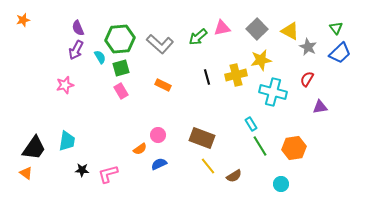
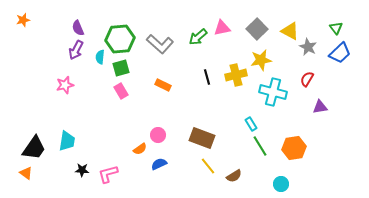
cyan semicircle: rotated 144 degrees counterclockwise
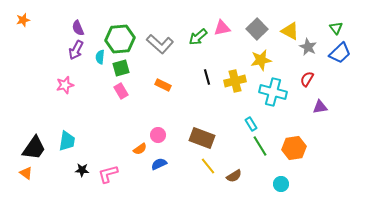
yellow cross: moved 1 px left, 6 px down
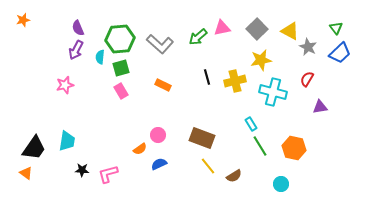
orange hexagon: rotated 20 degrees clockwise
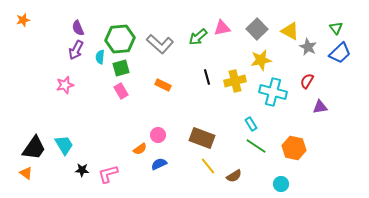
red semicircle: moved 2 px down
cyan trapezoid: moved 3 px left, 4 px down; rotated 40 degrees counterclockwise
green line: moved 4 px left; rotated 25 degrees counterclockwise
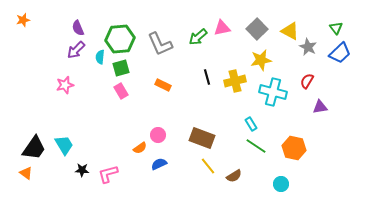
gray L-shape: rotated 24 degrees clockwise
purple arrow: rotated 18 degrees clockwise
orange semicircle: moved 1 px up
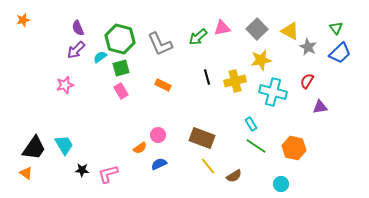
green hexagon: rotated 20 degrees clockwise
cyan semicircle: rotated 48 degrees clockwise
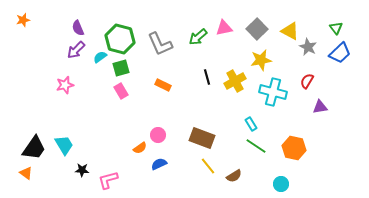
pink triangle: moved 2 px right
yellow cross: rotated 15 degrees counterclockwise
pink L-shape: moved 6 px down
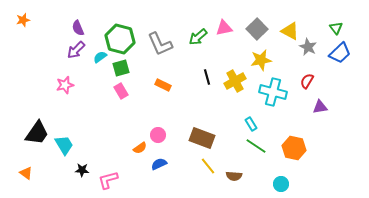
black trapezoid: moved 3 px right, 15 px up
brown semicircle: rotated 35 degrees clockwise
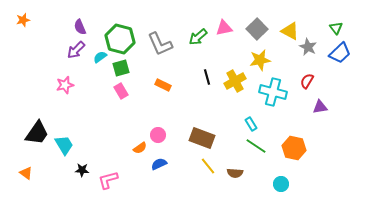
purple semicircle: moved 2 px right, 1 px up
yellow star: moved 1 px left
brown semicircle: moved 1 px right, 3 px up
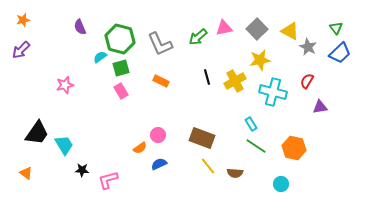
purple arrow: moved 55 px left
orange rectangle: moved 2 px left, 4 px up
